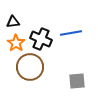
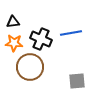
orange star: moved 2 px left; rotated 30 degrees counterclockwise
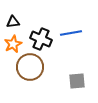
orange star: moved 1 px left, 1 px down; rotated 30 degrees counterclockwise
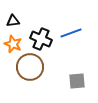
black triangle: moved 1 px up
blue line: rotated 10 degrees counterclockwise
orange star: rotated 24 degrees counterclockwise
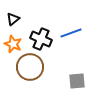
black triangle: moved 2 px up; rotated 32 degrees counterclockwise
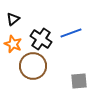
black cross: rotated 10 degrees clockwise
brown circle: moved 3 px right, 1 px up
gray square: moved 2 px right
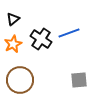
blue line: moved 2 px left
orange star: rotated 24 degrees clockwise
brown circle: moved 13 px left, 14 px down
gray square: moved 1 px up
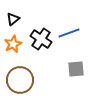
gray square: moved 3 px left, 11 px up
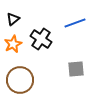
blue line: moved 6 px right, 10 px up
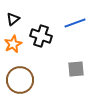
black cross: moved 3 px up; rotated 15 degrees counterclockwise
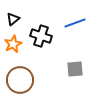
gray square: moved 1 px left
